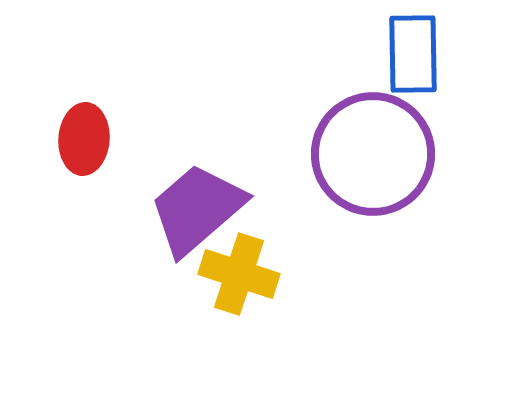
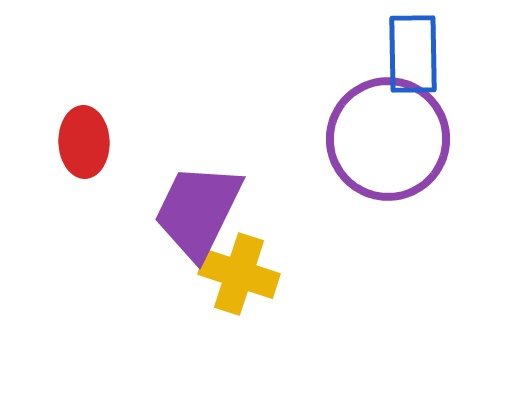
red ellipse: moved 3 px down; rotated 6 degrees counterclockwise
purple circle: moved 15 px right, 15 px up
purple trapezoid: moved 1 px right, 2 px down; rotated 23 degrees counterclockwise
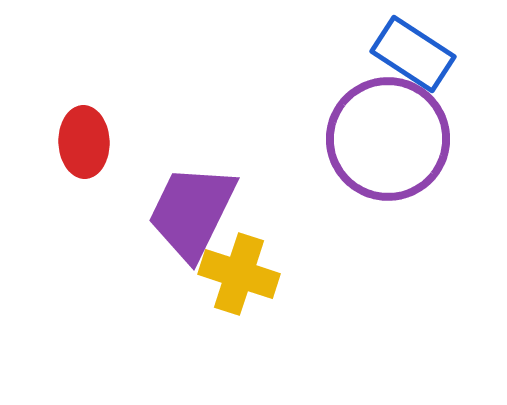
blue rectangle: rotated 56 degrees counterclockwise
purple trapezoid: moved 6 px left, 1 px down
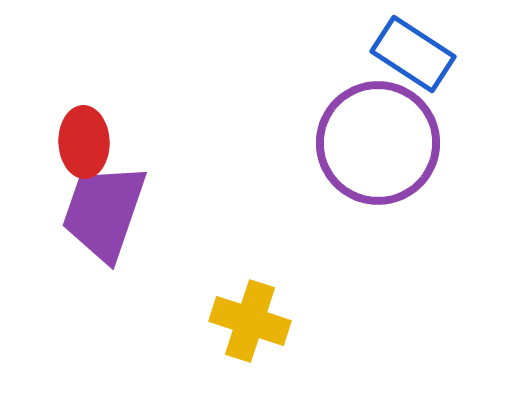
purple circle: moved 10 px left, 4 px down
purple trapezoid: moved 88 px left; rotated 7 degrees counterclockwise
yellow cross: moved 11 px right, 47 px down
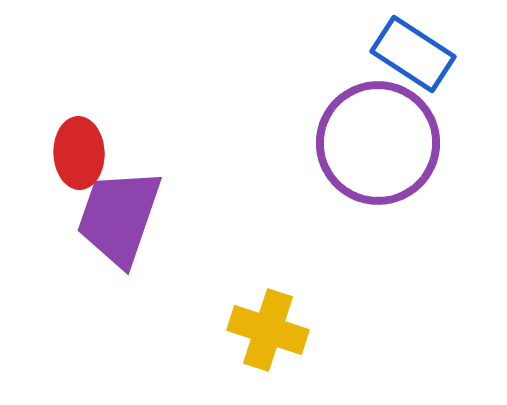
red ellipse: moved 5 px left, 11 px down
purple trapezoid: moved 15 px right, 5 px down
yellow cross: moved 18 px right, 9 px down
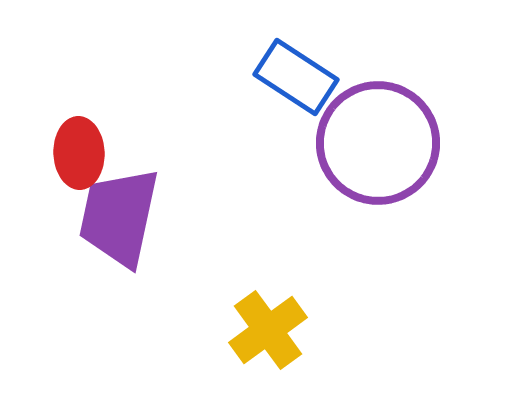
blue rectangle: moved 117 px left, 23 px down
purple trapezoid: rotated 7 degrees counterclockwise
yellow cross: rotated 36 degrees clockwise
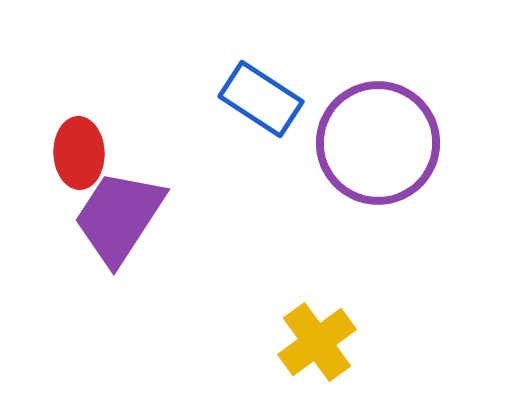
blue rectangle: moved 35 px left, 22 px down
purple trapezoid: rotated 21 degrees clockwise
yellow cross: moved 49 px right, 12 px down
